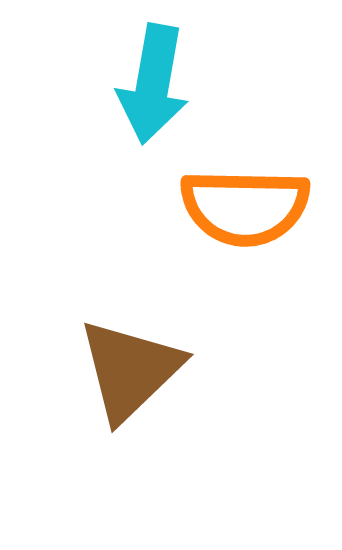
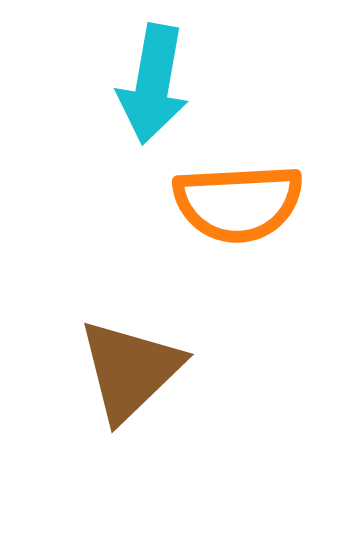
orange semicircle: moved 7 px left, 4 px up; rotated 4 degrees counterclockwise
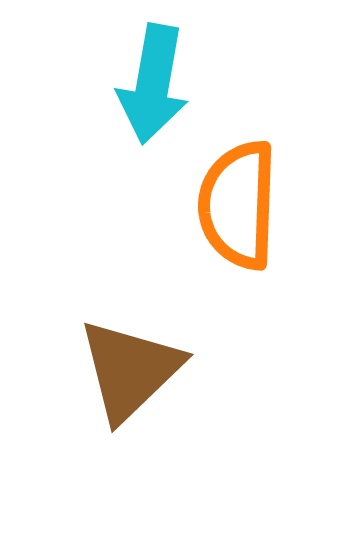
orange semicircle: moved 2 px down; rotated 95 degrees clockwise
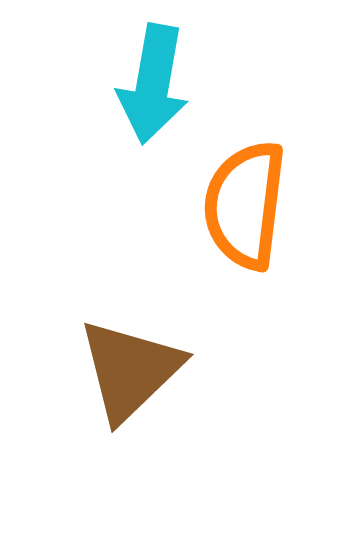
orange semicircle: moved 7 px right; rotated 5 degrees clockwise
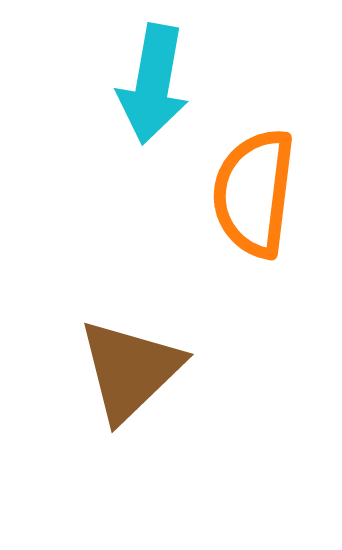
orange semicircle: moved 9 px right, 12 px up
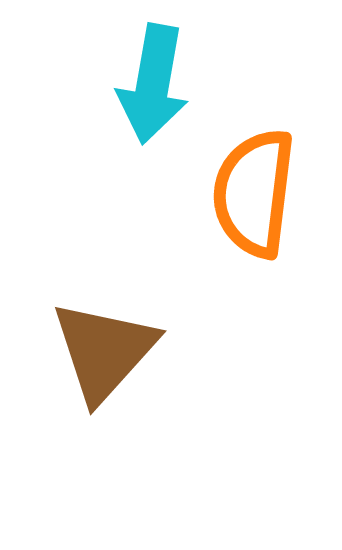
brown triangle: moved 26 px left, 19 px up; rotated 4 degrees counterclockwise
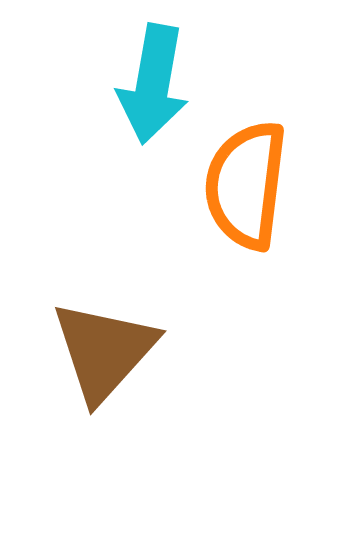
orange semicircle: moved 8 px left, 8 px up
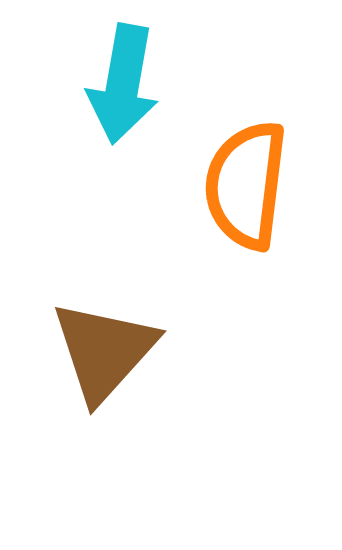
cyan arrow: moved 30 px left
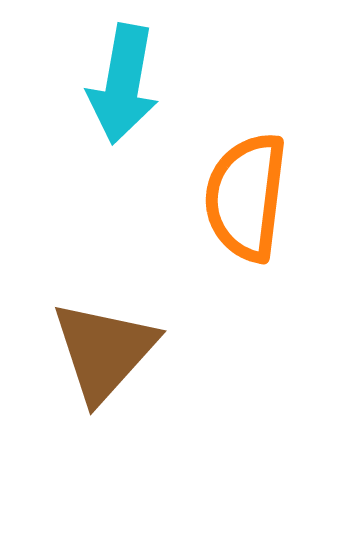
orange semicircle: moved 12 px down
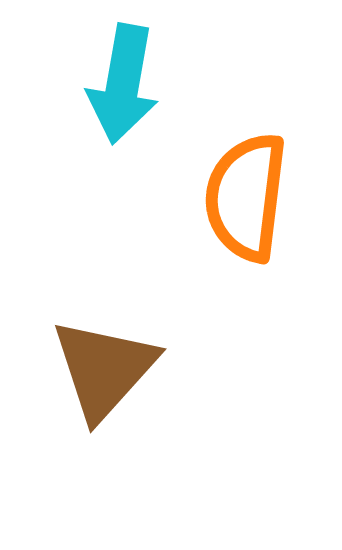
brown triangle: moved 18 px down
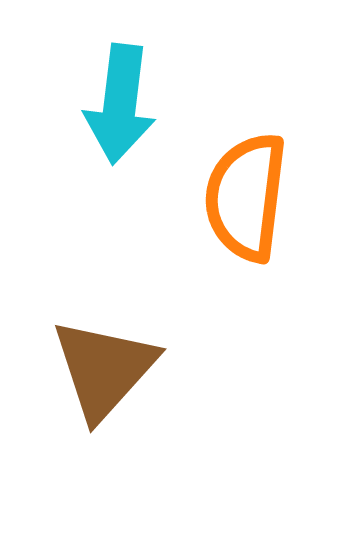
cyan arrow: moved 3 px left, 20 px down; rotated 3 degrees counterclockwise
